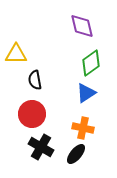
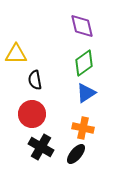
green diamond: moved 7 px left
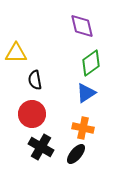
yellow triangle: moved 1 px up
green diamond: moved 7 px right
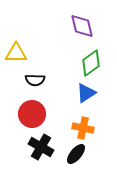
black semicircle: rotated 78 degrees counterclockwise
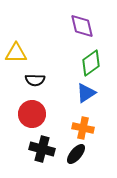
black cross: moved 1 px right, 2 px down; rotated 15 degrees counterclockwise
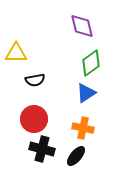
black semicircle: rotated 12 degrees counterclockwise
red circle: moved 2 px right, 5 px down
black ellipse: moved 2 px down
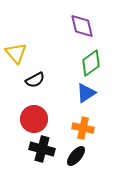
yellow triangle: rotated 50 degrees clockwise
black semicircle: rotated 18 degrees counterclockwise
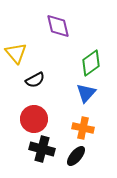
purple diamond: moved 24 px left
blue triangle: rotated 15 degrees counterclockwise
